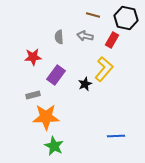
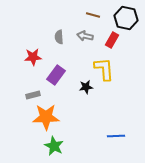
yellow L-shape: rotated 45 degrees counterclockwise
black star: moved 1 px right, 3 px down; rotated 16 degrees clockwise
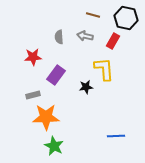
red rectangle: moved 1 px right, 1 px down
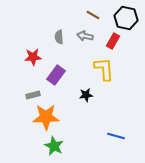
brown line: rotated 16 degrees clockwise
black star: moved 8 px down
blue line: rotated 18 degrees clockwise
